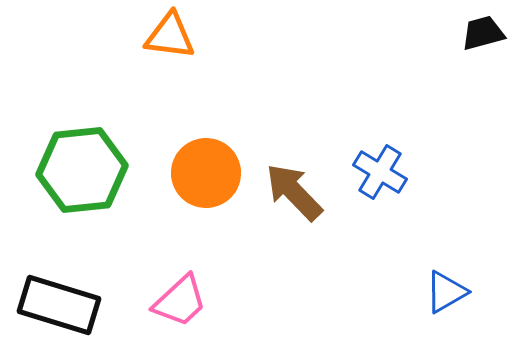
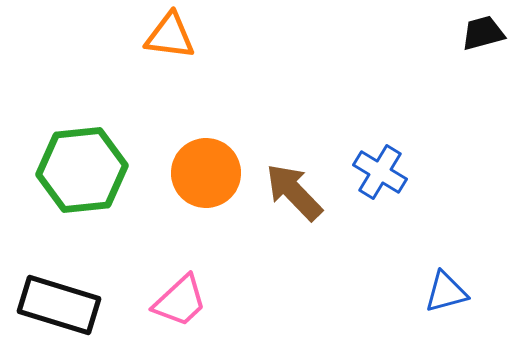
blue triangle: rotated 15 degrees clockwise
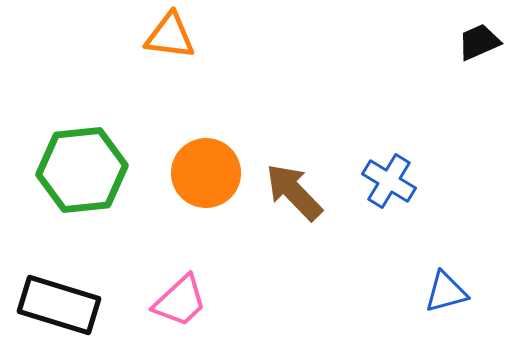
black trapezoid: moved 4 px left, 9 px down; rotated 9 degrees counterclockwise
blue cross: moved 9 px right, 9 px down
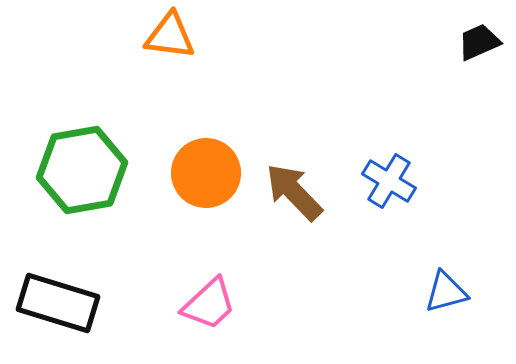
green hexagon: rotated 4 degrees counterclockwise
pink trapezoid: moved 29 px right, 3 px down
black rectangle: moved 1 px left, 2 px up
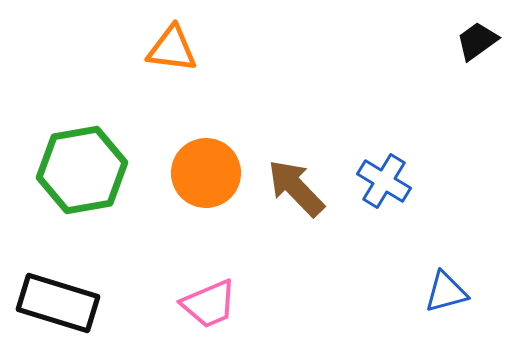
orange triangle: moved 2 px right, 13 px down
black trapezoid: moved 2 px left, 1 px up; rotated 12 degrees counterclockwise
blue cross: moved 5 px left
brown arrow: moved 2 px right, 4 px up
pink trapezoid: rotated 20 degrees clockwise
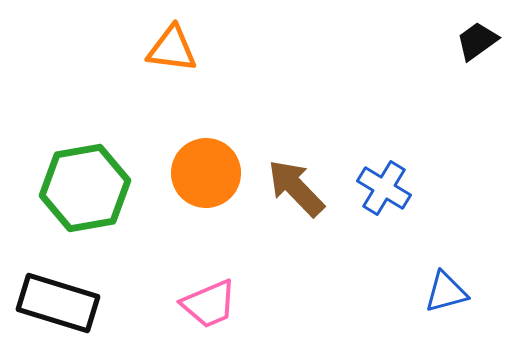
green hexagon: moved 3 px right, 18 px down
blue cross: moved 7 px down
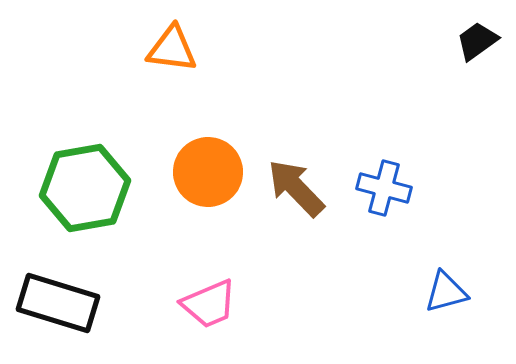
orange circle: moved 2 px right, 1 px up
blue cross: rotated 16 degrees counterclockwise
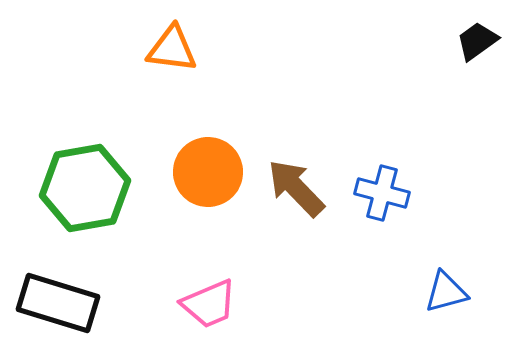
blue cross: moved 2 px left, 5 px down
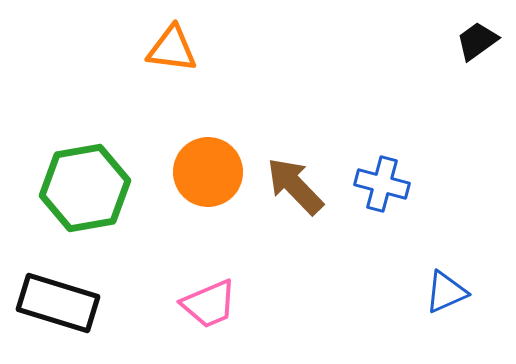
brown arrow: moved 1 px left, 2 px up
blue cross: moved 9 px up
blue triangle: rotated 9 degrees counterclockwise
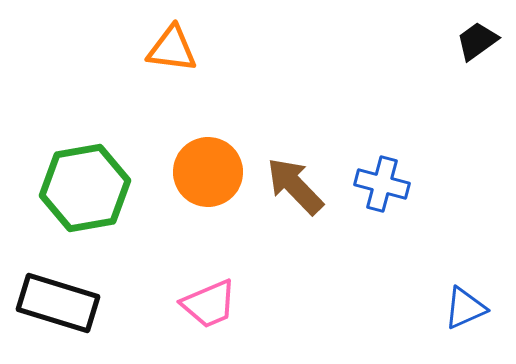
blue triangle: moved 19 px right, 16 px down
